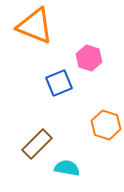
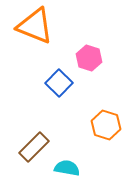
blue square: rotated 24 degrees counterclockwise
brown rectangle: moved 3 px left, 3 px down
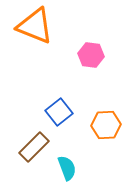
pink hexagon: moved 2 px right, 3 px up; rotated 10 degrees counterclockwise
blue square: moved 29 px down; rotated 8 degrees clockwise
orange hexagon: rotated 20 degrees counterclockwise
cyan semicircle: rotated 60 degrees clockwise
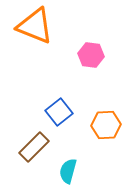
cyan semicircle: moved 1 px right, 3 px down; rotated 145 degrees counterclockwise
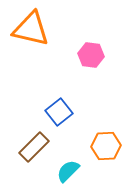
orange triangle: moved 4 px left, 3 px down; rotated 9 degrees counterclockwise
orange hexagon: moved 21 px down
cyan semicircle: rotated 30 degrees clockwise
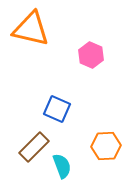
pink hexagon: rotated 15 degrees clockwise
blue square: moved 2 px left, 3 px up; rotated 28 degrees counterclockwise
cyan semicircle: moved 6 px left, 5 px up; rotated 115 degrees clockwise
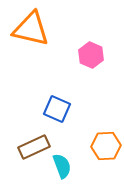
brown rectangle: rotated 20 degrees clockwise
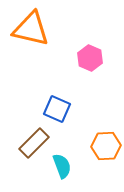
pink hexagon: moved 1 px left, 3 px down
brown rectangle: moved 4 px up; rotated 20 degrees counterclockwise
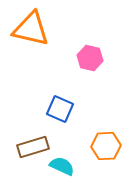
pink hexagon: rotated 10 degrees counterclockwise
blue square: moved 3 px right
brown rectangle: moved 1 px left, 4 px down; rotated 28 degrees clockwise
cyan semicircle: rotated 45 degrees counterclockwise
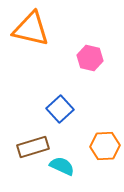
blue square: rotated 24 degrees clockwise
orange hexagon: moved 1 px left
